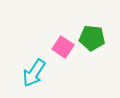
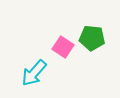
cyan arrow: rotated 8 degrees clockwise
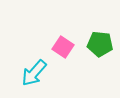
green pentagon: moved 8 px right, 6 px down
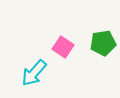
green pentagon: moved 3 px right, 1 px up; rotated 15 degrees counterclockwise
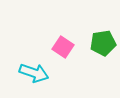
cyan arrow: rotated 112 degrees counterclockwise
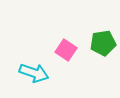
pink square: moved 3 px right, 3 px down
